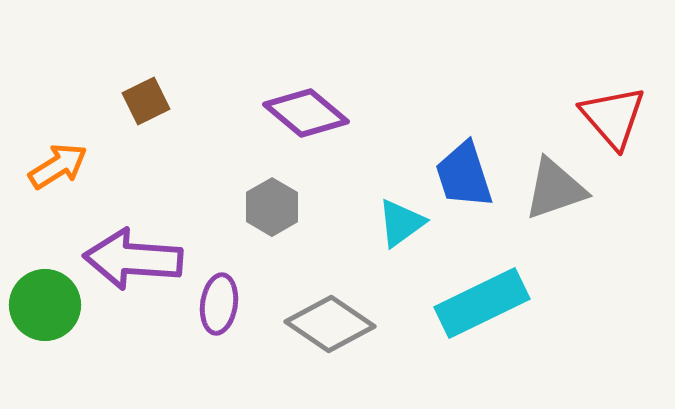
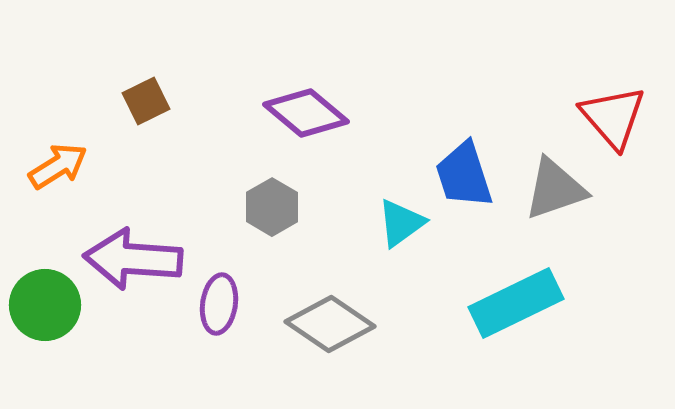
cyan rectangle: moved 34 px right
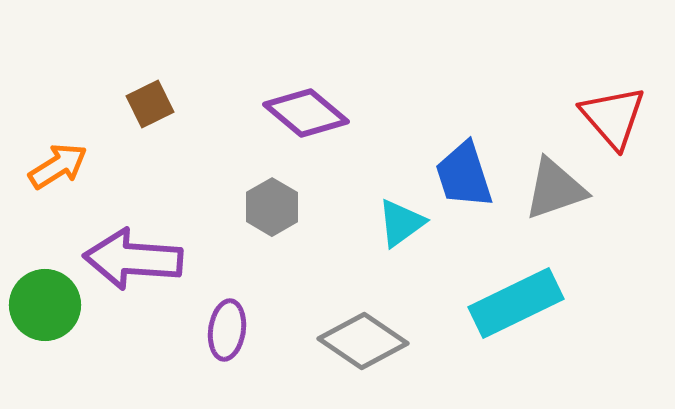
brown square: moved 4 px right, 3 px down
purple ellipse: moved 8 px right, 26 px down
gray diamond: moved 33 px right, 17 px down
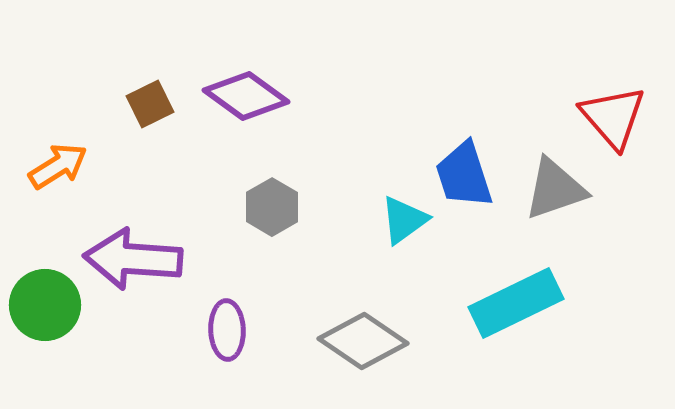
purple diamond: moved 60 px left, 17 px up; rotated 4 degrees counterclockwise
cyan triangle: moved 3 px right, 3 px up
purple ellipse: rotated 10 degrees counterclockwise
